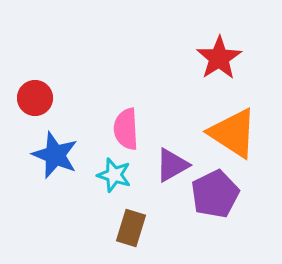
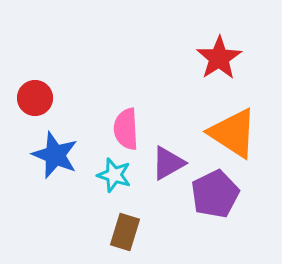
purple triangle: moved 4 px left, 2 px up
brown rectangle: moved 6 px left, 4 px down
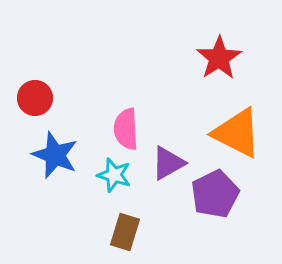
orange triangle: moved 4 px right; rotated 6 degrees counterclockwise
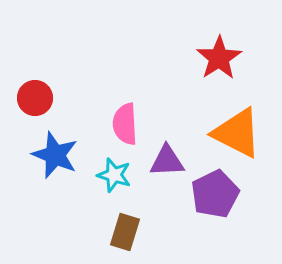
pink semicircle: moved 1 px left, 5 px up
purple triangle: moved 1 px left, 2 px up; rotated 27 degrees clockwise
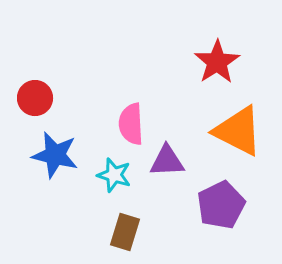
red star: moved 2 px left, 4 px down
pink semicircle: moved 6 px right
orange triangle: moved 1 px right, 2 px up
blue star: rotated 9 degrees counterclockwise
purple pentagon: moved 6 px right, 11 px down
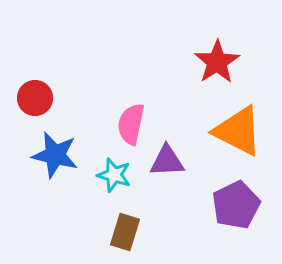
pink semicircle: rotated 15 degrees clockwise
purple pentagon: moved 15 px right
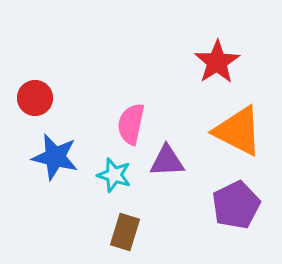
blue star: moved 2 px down
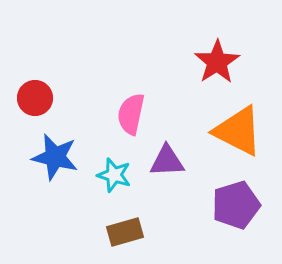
pink semicircle: moved 10 px up
purple pentagon: rotated 9 degrees clockwise
brown rectangle: rotated 57 degrees clockwise
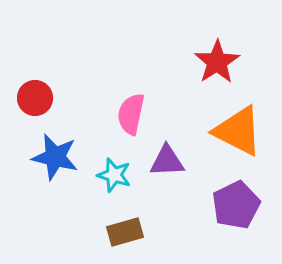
purple pentagon: rotated 9 degrees counterclockwise
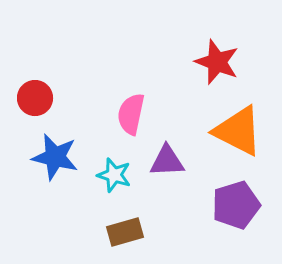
red star: rotated 18 degrees counterclockwise
purple pentagon: rotated 9 degrees clockwise
